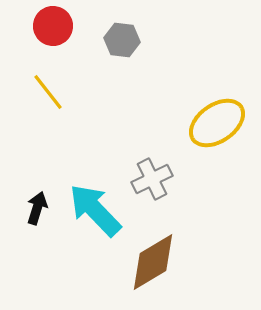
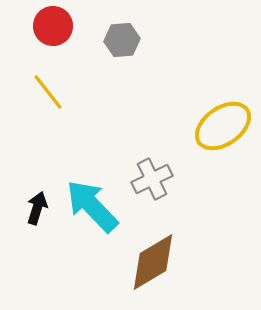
gray hexagon: rotated 12 degrees counterclockwise
yellow ellipse: moved 6 px right, 3 px down
cyan arrow: moved 3 px left, 4 px up
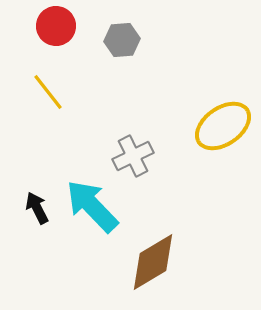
red circle: moved 3 px right
gray cross: moved 19 px left, 23 px up
black arrow: rotated 44 degrees counterclockwise
